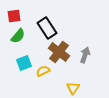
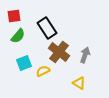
yellow triangle: moved 6 px right, 5 px up; rotated 32 degrees counterclockwise
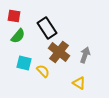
red square: rotated 16 degrees clockwise
cyan square: rotated 35 degrees clockwise
yellow semicircle: rotated 72 degrees clockwise
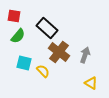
black rectangle: rotated 15 degrees counterclockwise
yellow triangle: moved 12 px right
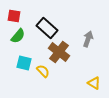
gray arrow: moved 3 px right, 16 px up
yellow triangle: moved 3 px right
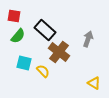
black rectangle: moved 2 px left, 2 px down
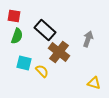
green semicircle: moved 1 px left; rotated 21 degrees counterclockwise
yellow semicircle: moved 1 px left
yellow triangle: rotated 16 degrees counterclockwise
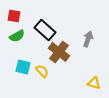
green semicircle: rotated 42 degrees clockwise
cyan square: moved 1 px left, 4 px down
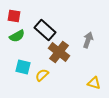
gray arrow: moved 1 px down
yellow semicircle: moved 4 px down; rotated 88 degrees counterclockwise
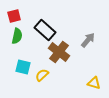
red square: rotated 24 degrees counterclockwise
green semicircle: rotated 49 degrees counterclockwise
gray arrow: rotated 21 degrees clockwise
